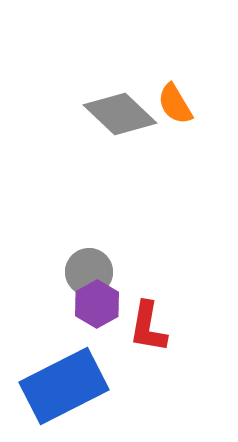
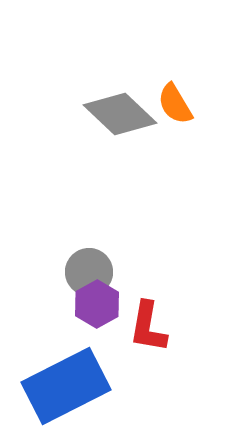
blue rectangle: moved 2 px right
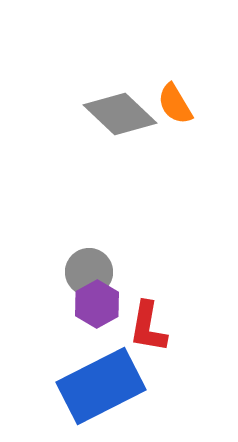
blue rectangle: moved 35 px right
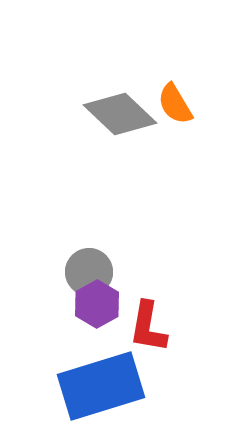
blue rectangle: rotated 10 degrees clockwise
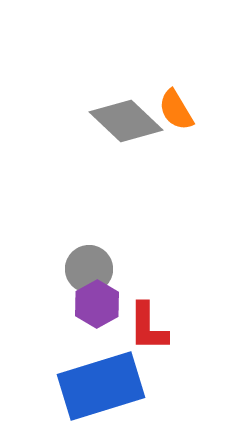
orange semicircle: moved 1 px right, 6 px down
gray diamond: moved 6 px right, 7 px down
gray circle: moved 3 px up
red L-shape: rotated 10 degrees counterclockwise
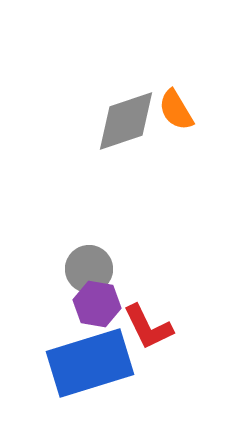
gray diamond: rotated 62 degrees counterclockwise
purple hexagon: rotated 21 degrees counterclockwise
red L-shape: rotated 26 degrees counterclockwise
blue rectangle: moved 11 px left, 23 px up
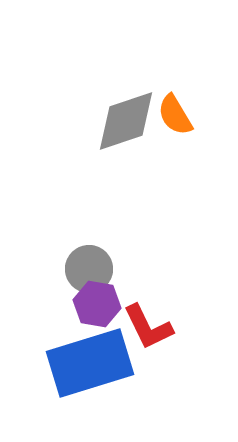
orange semicircle: moved 1 px left, 5 px down
